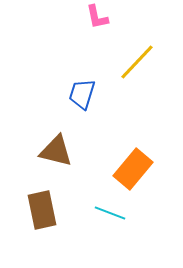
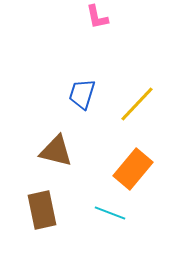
yellow line: moved 42 px down
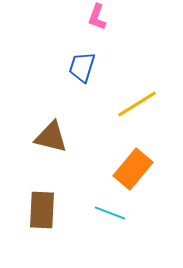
pink L-shape: rotated 32 degrees clockwise
blue trapezoid: moved 27 px up
yellow line: rotated 15 degrees clockwise
brown triangle: moved 5 px left, 14 px up
brown rectangle: rotated 15 degrees clockwise
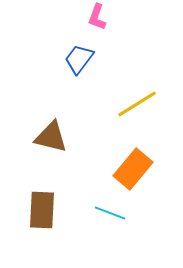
blue trapezoid: moved 3 px left, 8 px up; rotated 20 degrees clockwise
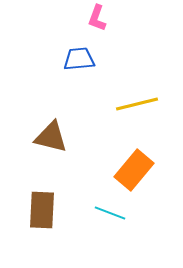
pink L-shape: moved 1 px down
blue trapezoid: rotated 48 degrees clockwise
yellow line: rotated 18 degrees clockwise
orange rectangle: moved 1 px right, 1 px down
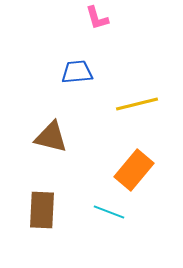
pink L-shape: rotated 36 degrees counterclockwise
blue trapezoid: moved 2 px left, 13 px down
cyan line: moved 1 px left, 1 px up
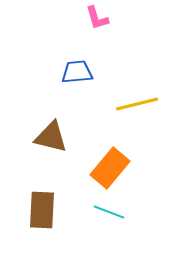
orange rectangle: moved 24 px left, 2 px up
